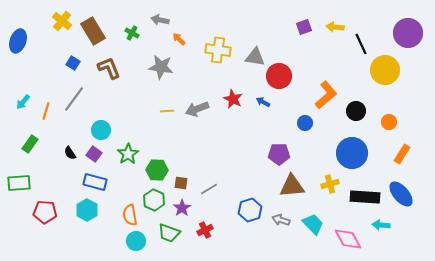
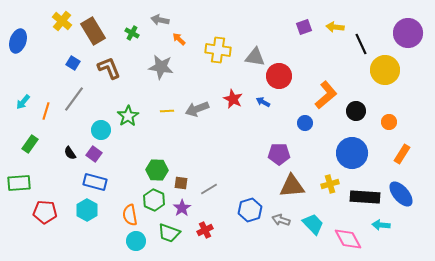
green star at (128, 154): moved 38 px up
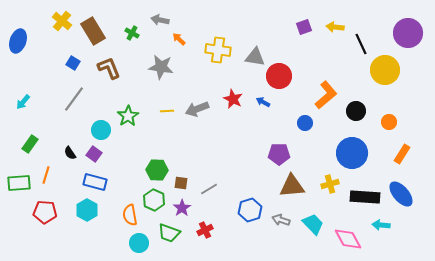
orange line at (46, 111): moved 64 px down
cyan circle at (136, 241): moved 3 px right, 2 px down
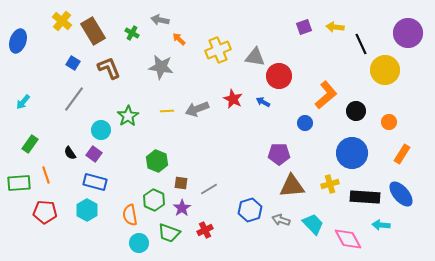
yellow cross at (218, 50): rotated 30 degrees counterclockwise
green hexagon at (157, 170): moved 9 px up; rotated 20 degrees clockwise
orange line at (46, 175): rotated 36 degrees counterclockwise
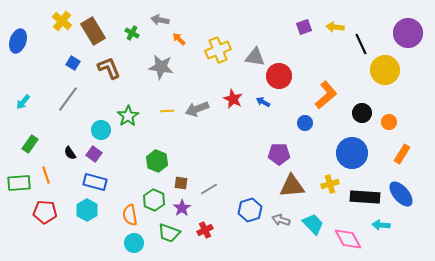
gray line at (74, 99): moved 6 px left
black circle at (356, 111): moved 6 px right, 2 px down
cyan circle at (139, 243): moved 5 px left
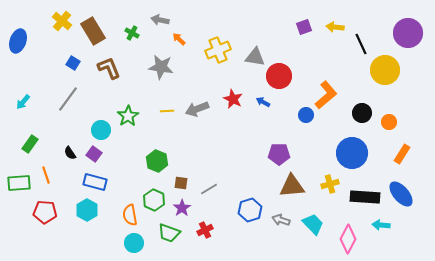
blue circle at (305, 123): moved 1 px right, 8 px up
pink diamond at (348, 239): rotated 56 degrees clockwise
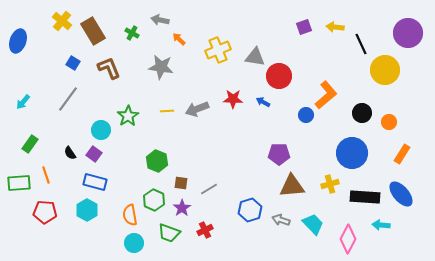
red star at (233, 99): rotated 24 degrees counterclockwise
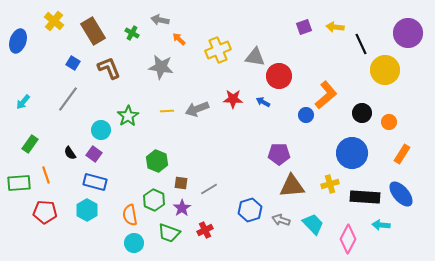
yellow cross at (62, 21): moved 8 px left
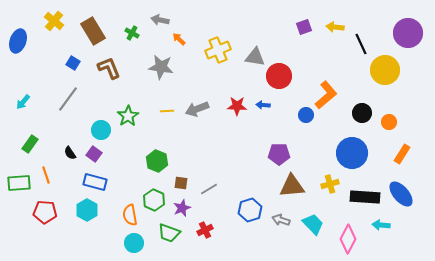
red star at (233, 99): moved 4 px right, 7 px down
blue arrow at (263, 102): moved 3 px down; rotated 24 degrees counterclockwise
purple star at (182, 208): rotated 12 degrees clockwise
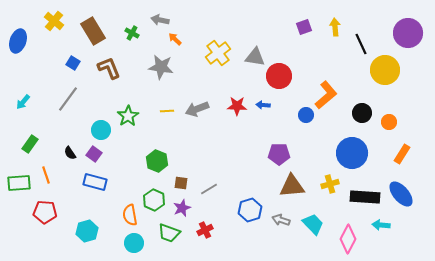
yellow arrow at (335, 27): rotated 78 degrees clockwise
orange arrow at (179, 39): moved 4 px left
yellow cross at (218, 50): moved 3 px down; rotated 15 degrees counterclockwise
cyan hexagon at (87, 210): moved 21 px down; rotated 15 degrees clockwise
